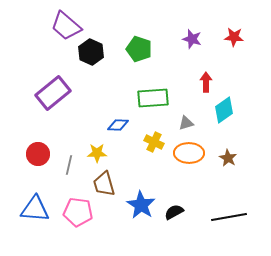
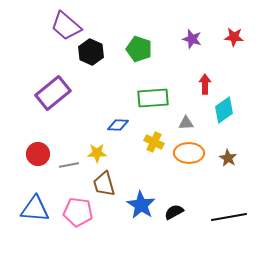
red arrow: moved 1 px left, 2 px down
gray triangle: rotated 14 degrees clockwise
gray line: rotated 66 degrees clockwise
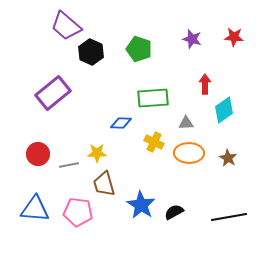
blue diamond: moved 3 px right, 2 px up
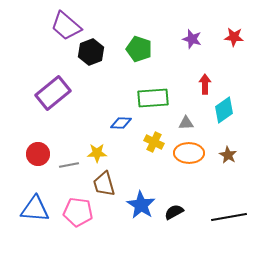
black hexagon: rotated 15 degrees clockwise
brown star: moved 3 px up
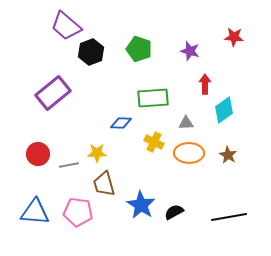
purple star: moved 2 px left, 12 px down
blue triangle: moved 3 px down
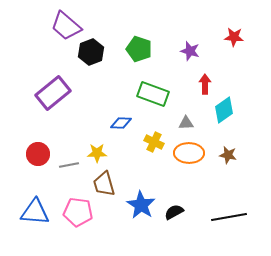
green rectangle: moved 4 px up; rotated 24 degrees clockwise
brown star: rotated 18 degrees counterclockwise
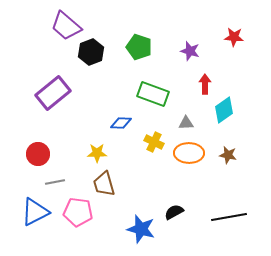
green pentagon: moved 2 px up
gray line: moved 14 px left, 17 px down
blue star: moved 24 px down; rotated 16 degrees counterclockwise
blue triangle: rotated 32 degrees counterclockwise
